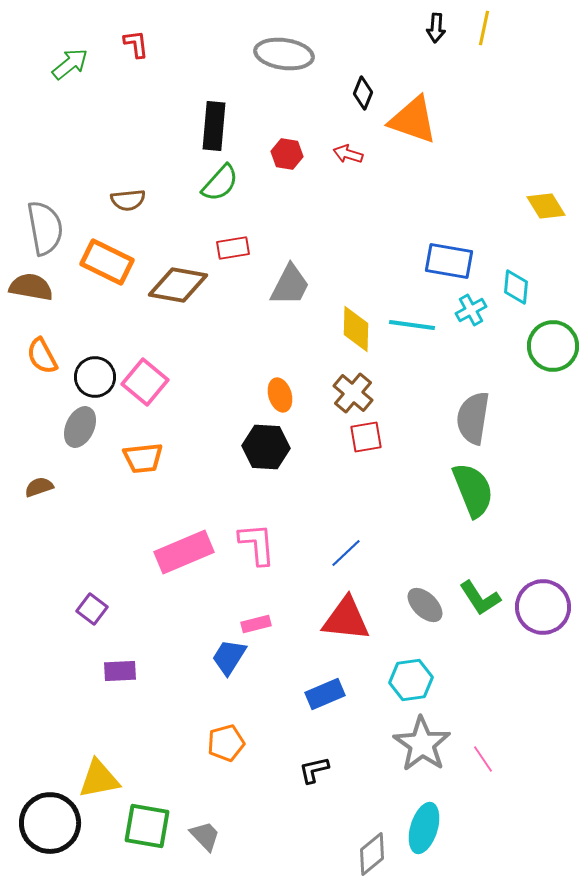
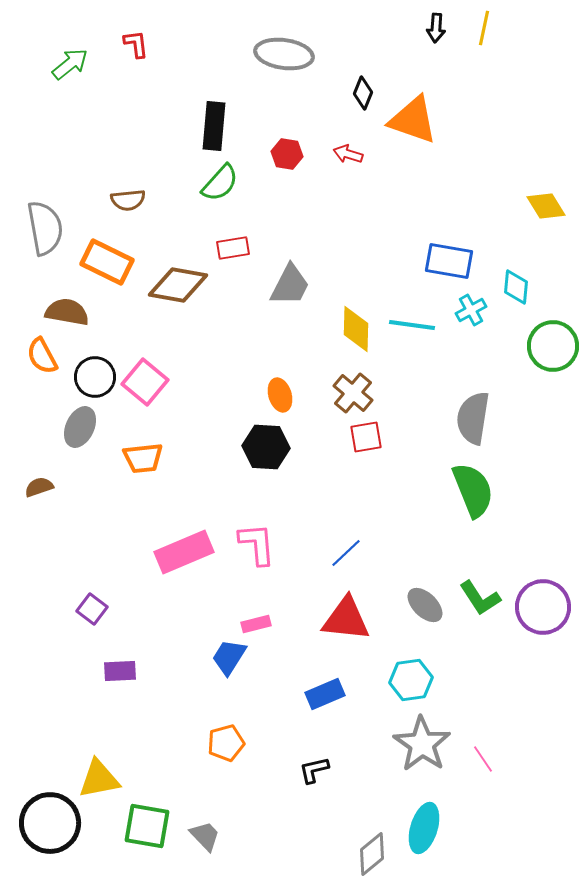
brown semicircle at (31, 287): moved 36 px right, 25 px down
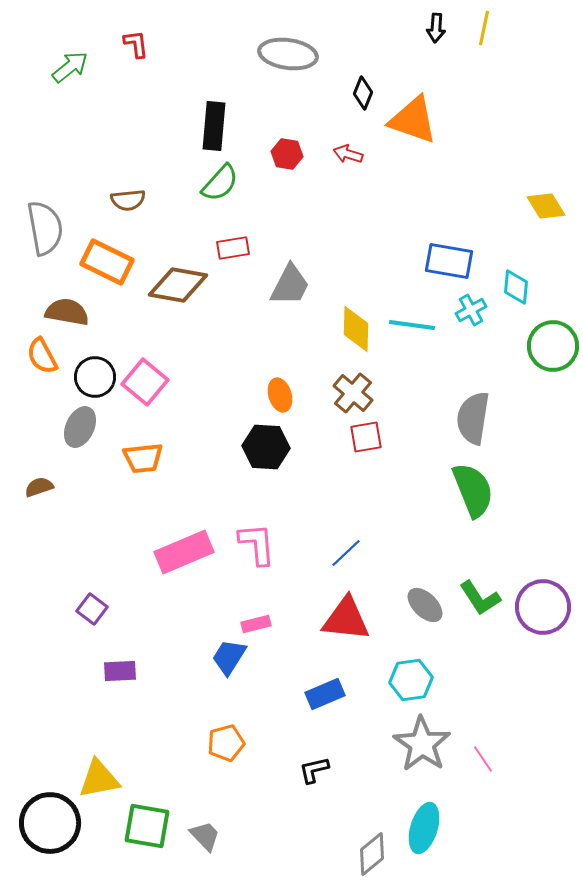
gray ellipse at (284, 54): moved 4 px right
green arrow at (70, 64): moved 3 px down
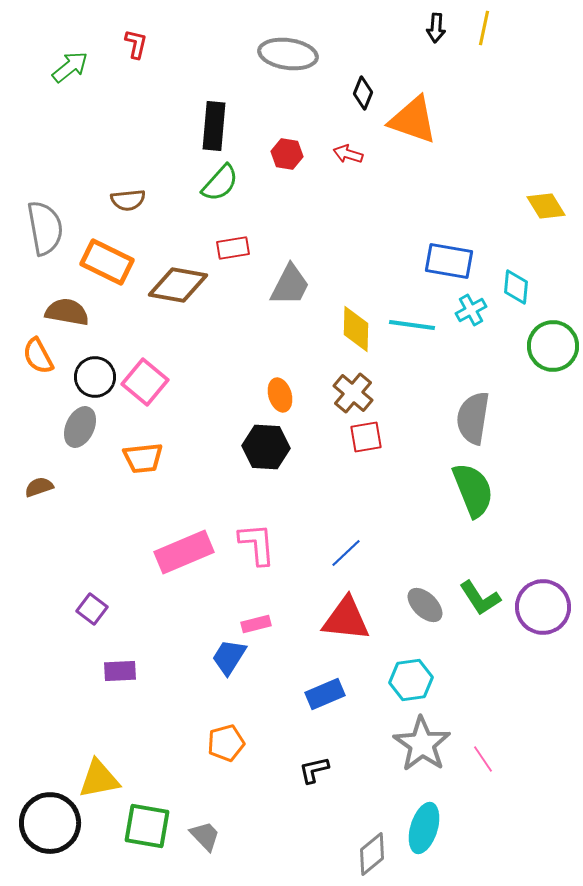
red L-shape at (136, 44): rotated 20 degrees clockwise
orange semicircle at (42, 356): moved 4 px left
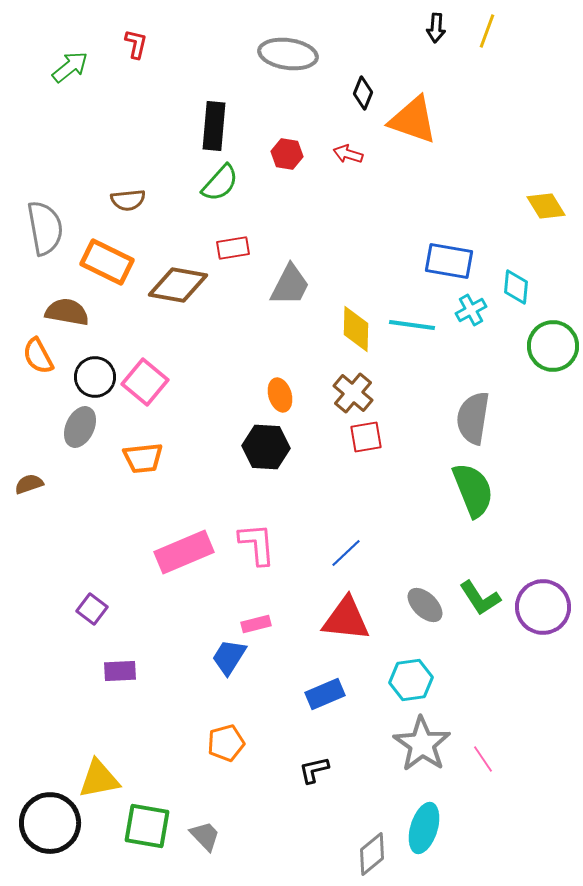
yellow line at (484, 28): moved 3 px right, 3 px down; rotated 8 degrees clockwise
brown semicircle at (39, 487): moved 10 px left, 3 px up
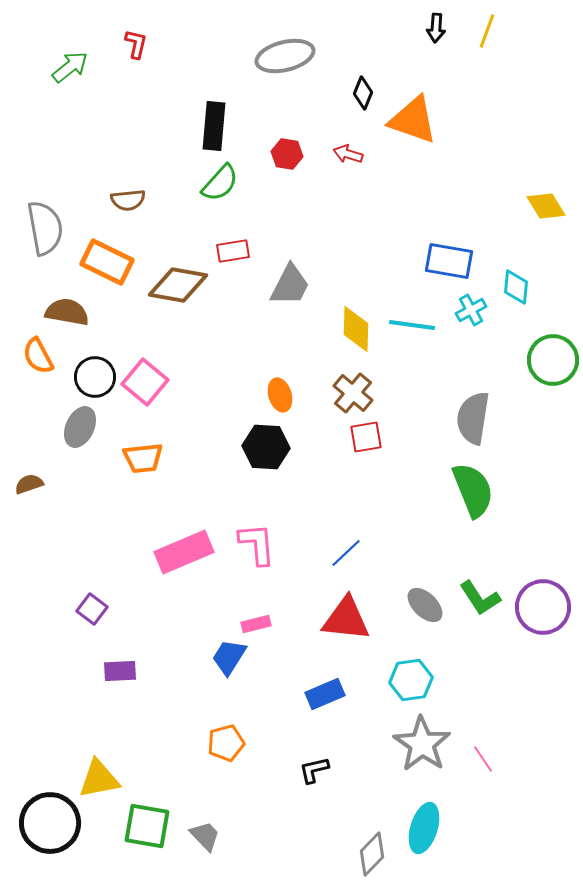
gray ellipse at (288, 54): moved 3 px left, 2 px down; rotated 22 degrees counterclockwise
red rectangle at (233, 248): moved 3 px down
green circle at (553, 346): moved 14 px down
gray diamond at (372, 854): rotated 6 degrees counterclockwise
